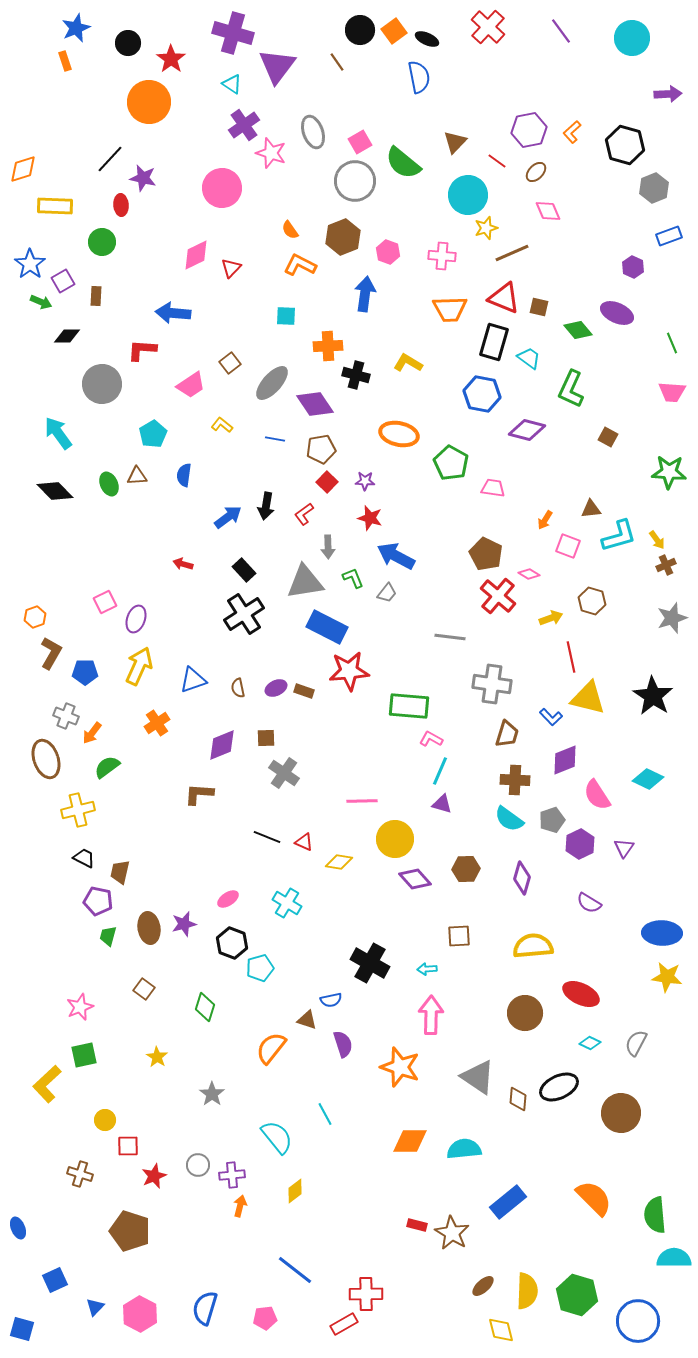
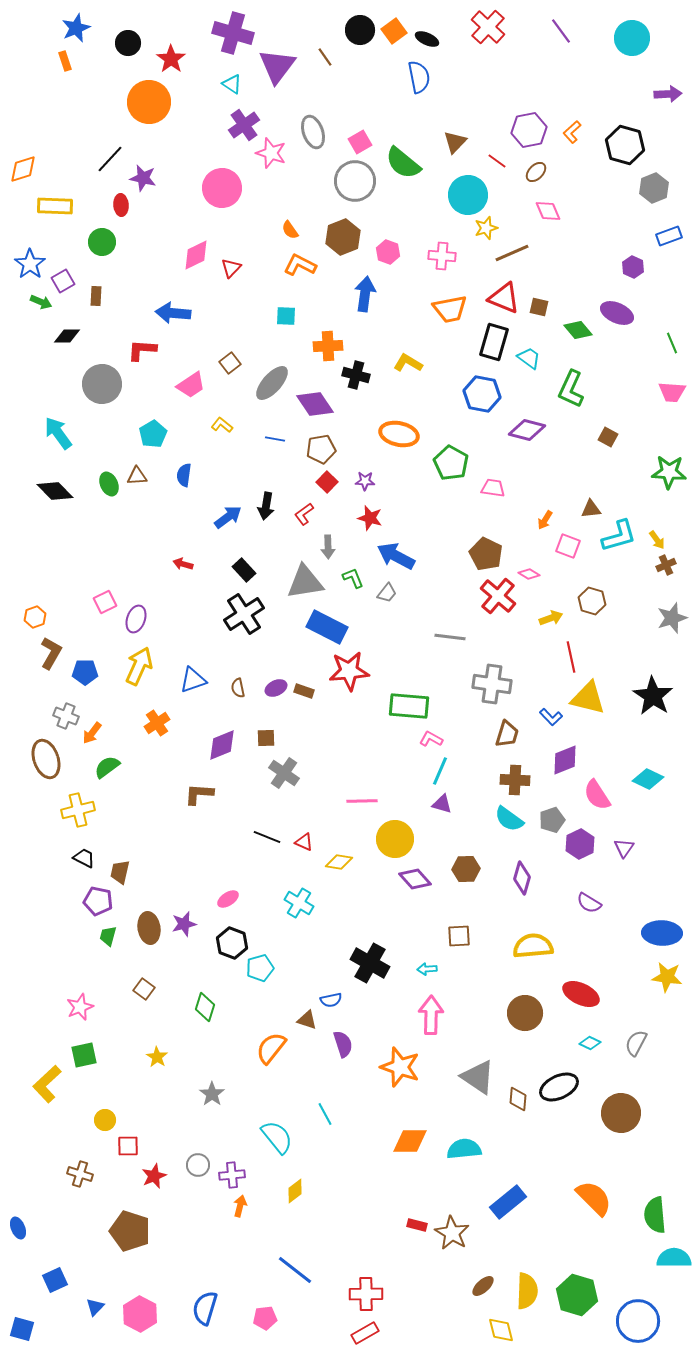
brown line at (337, 62): moved 12 px left, 5 px up
orange trapezoid at (450, 309): rotated 9 degrees counterclockwise
cyan cross at (287, 903): moved 12 px right
red rectangle at (344, 1324): moved 21 px right, 9 px down
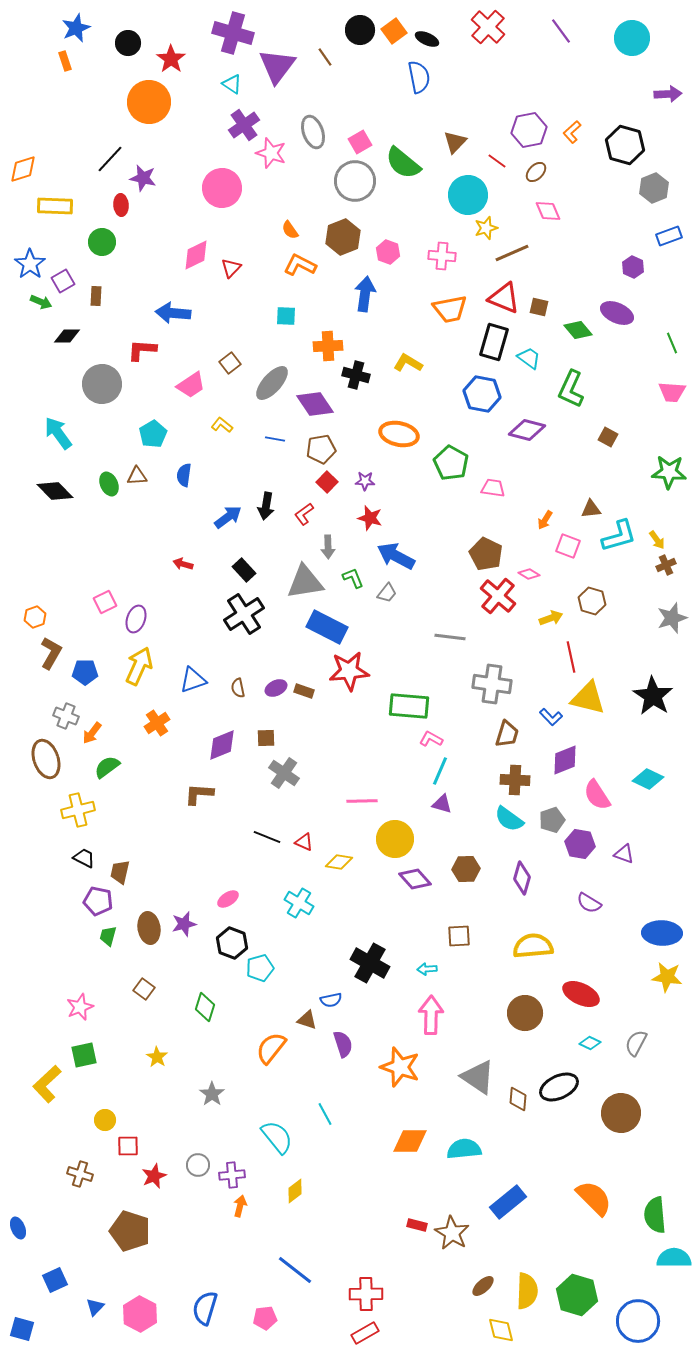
purple hexagon at (580, 844): rotated 24 degrees counterclockwise
purple triangle at (624, 848): moved 6 px down; rotated 45 degrees counterclockwise
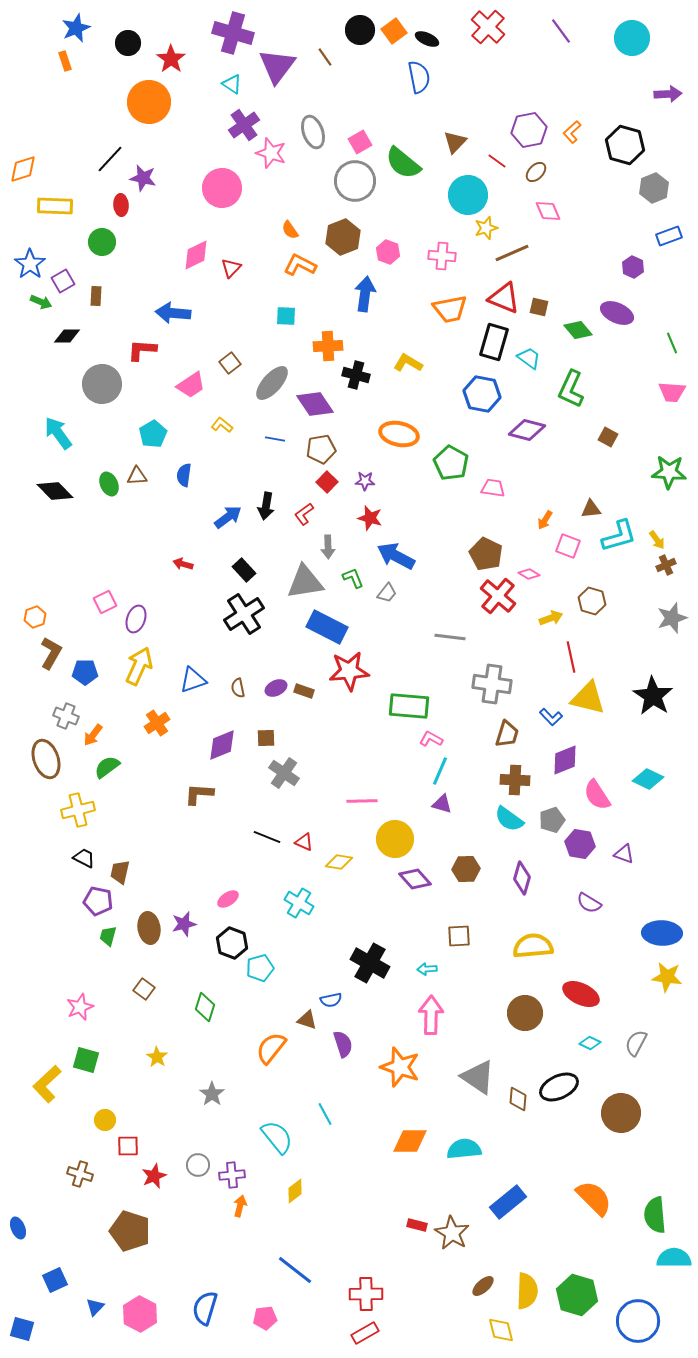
orange arrow at (92, 733): moved 1 px right, 2 px down
green square at (84, 1055): moved 2 px right, 5 px down; rotated 28 degrees clockwise
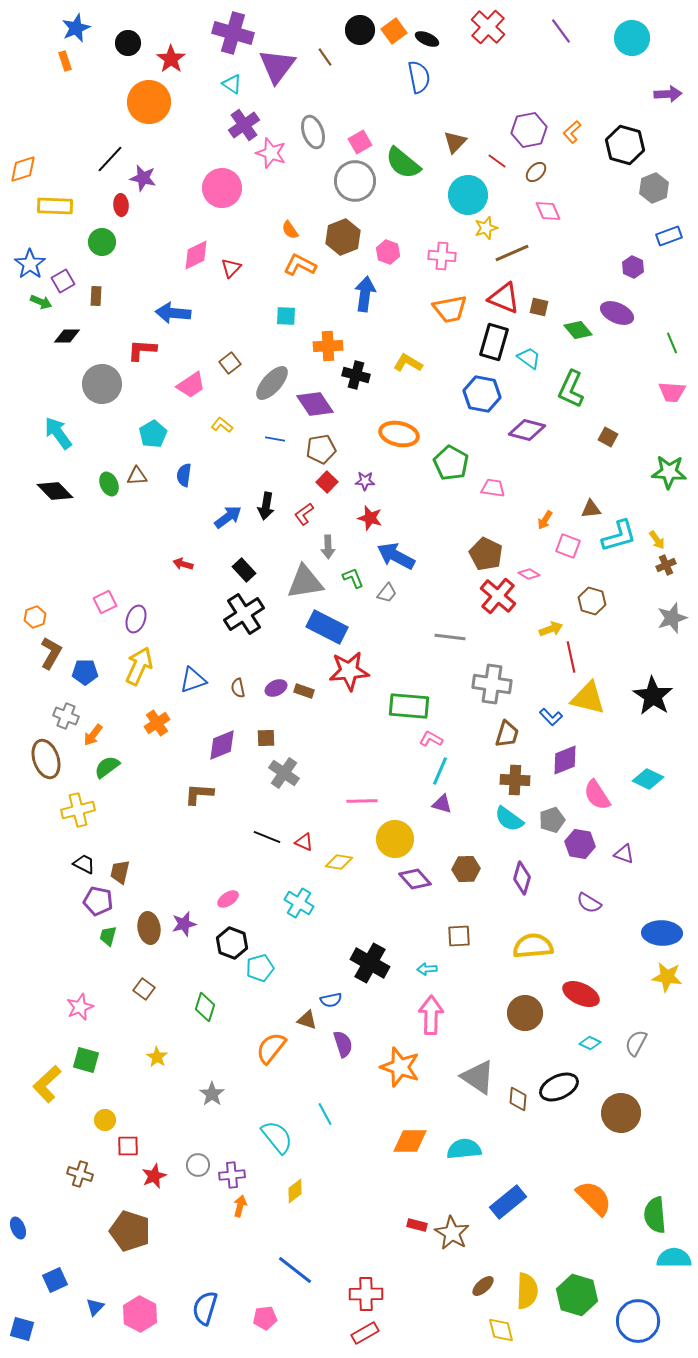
yellow arrow at (551, 618): moved 11 px down
black trapezoid at (84, 858): moved 6 px down
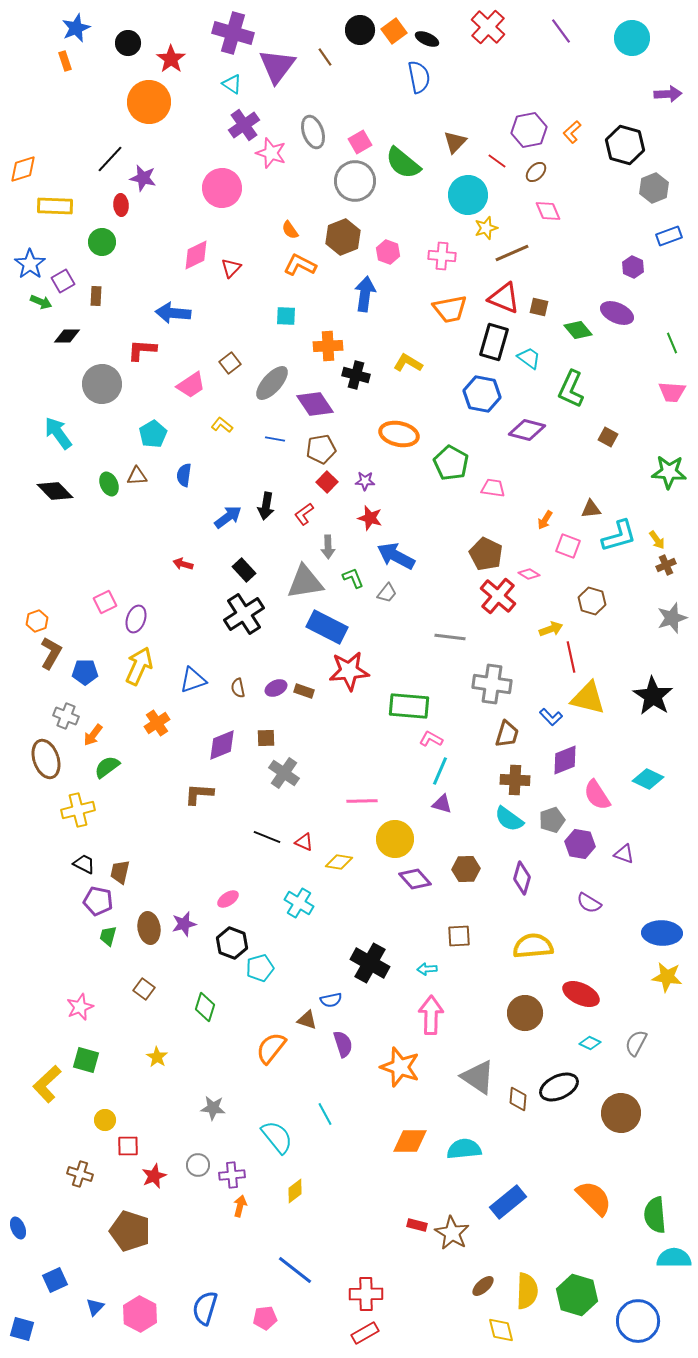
orange hexagon at (35, 617): moved 2 px right, 4 px down
gray star at (212, 1094): moved 1 px right, 14 px down; rotated 30 degrees counterclockwise
